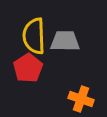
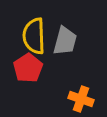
gray trapezoid: rotated 104 degrees clockwise
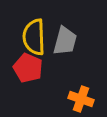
yellow semicircle: moved 1 px down
red pentagon: rotated 16 degrees counterclockwise
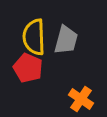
gray trapezoid: moved 1 px right, 1 px up
orange cross: rotated 15 degrees clockwise
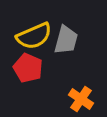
yellow semicircle: moved 1 px up; rotated 111 degrees counterclockwise
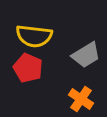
yellow semicircle: rotated 30 degrees clockwise
gray trapezoid: moved 20 px right, 15 px down; rotated 44 degrees clockwise
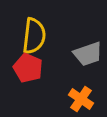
yellow semicircle: rotated 90 degrees counterclockwise
gray trapezoid: moved 2 px right, 1 px up; rotated 12 degrees clockwise
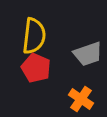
red pentagon: moved 8 px right
